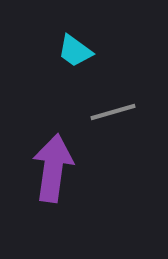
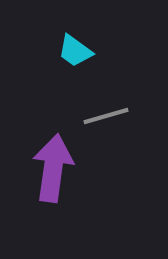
gray line: moved 7 px left, 4 px down
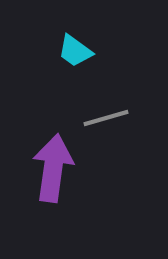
gray line: moved 2 px down
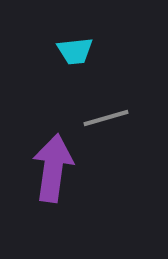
cyan trapezoid: rotated 42 degrees counterclockwise
